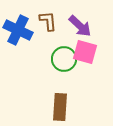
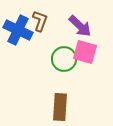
brown L-shape: moved 8 px left; rotated 25 degrees clockwise
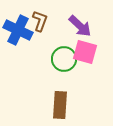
brown rectangle: moved 2 px up
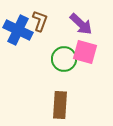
purple arrow: moved 1 px right, 2 px up
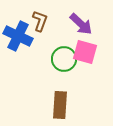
blue cross: moved 6 px down
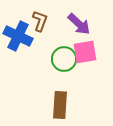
purple arrow: moved 2 px left
pink square: rotated 25 degrees counterclockwise
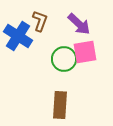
blue cross: rotated 8 degrees clockwise
